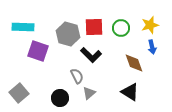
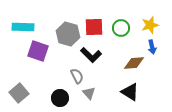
brown diamond: rotated 75 degrees counterclockwise
gray triangle: rotated 32 degrees counterclockwise
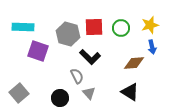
black L-shape: moved 1 px left, 2 px down
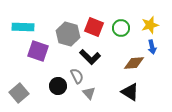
red square: rotated 24 degrees clockwise
black circle: moved 2 px left, 12 px up
